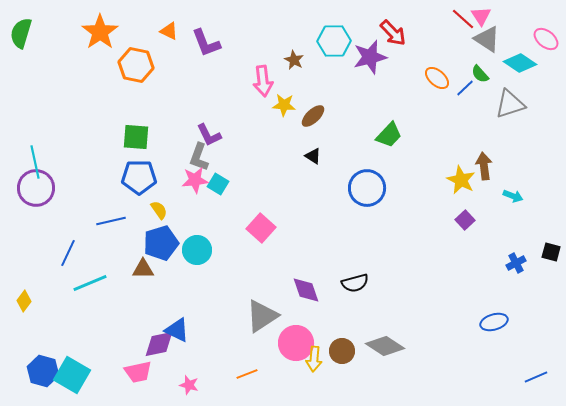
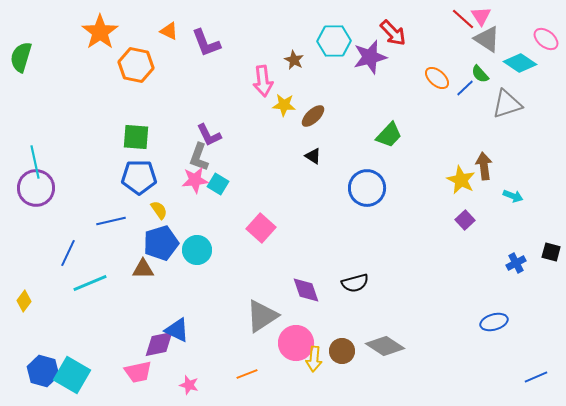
green semicircle at (21, 33): moved 24 px down
gray triangle at (510, 104): moved 3 px left
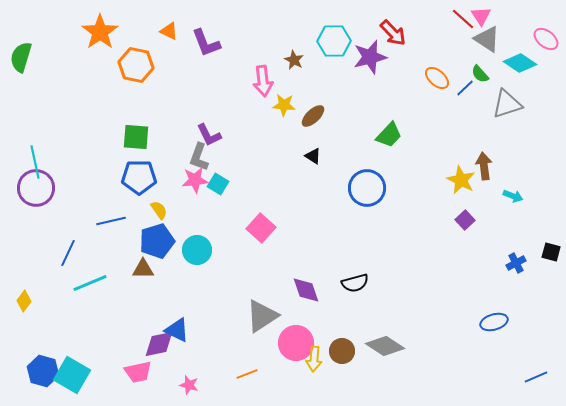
blue pentagon at (161, 243): moved 4 px left, 2 px up
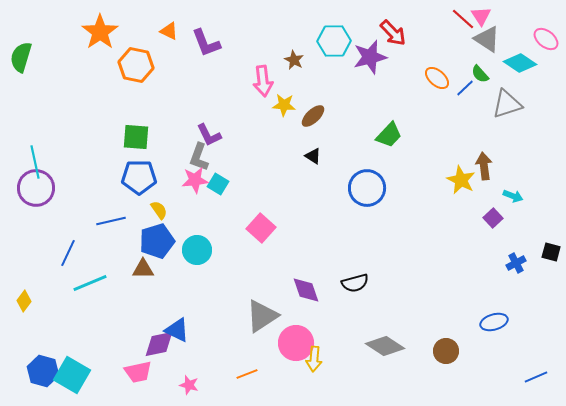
purple square at (465, 220): moved 28 px right, 2 px up
brown circle at (342, 351): moved 104 px right
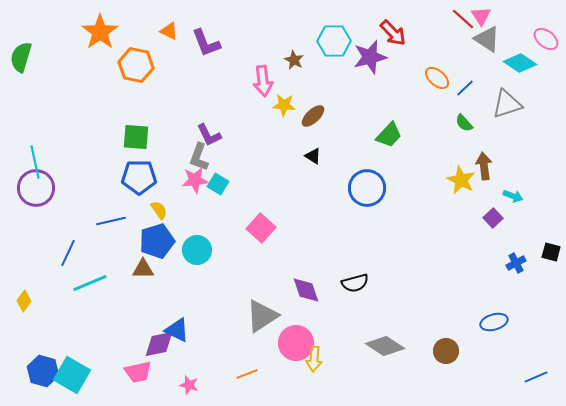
green semicircle at (480, 74): moved 16 px left, 49 px down
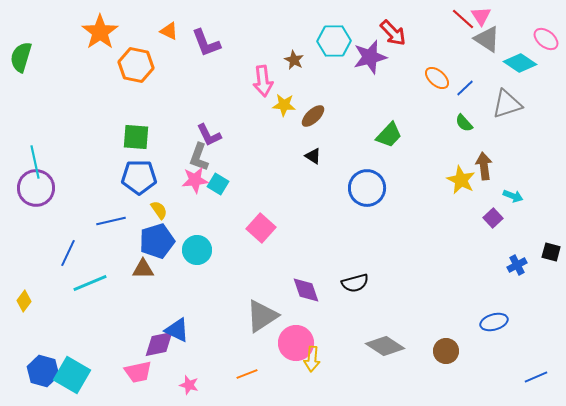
blue cross at (516, 263): moved 1 px right, 2 px down
yellow arrow at (314, 359): moved 2 px left
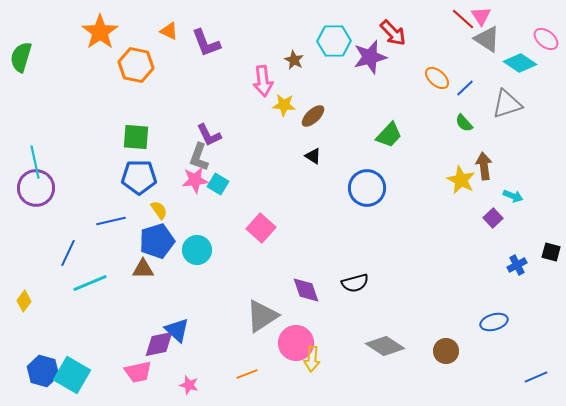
blue triangle at (177, 330): rotated 16 degrees clockwise
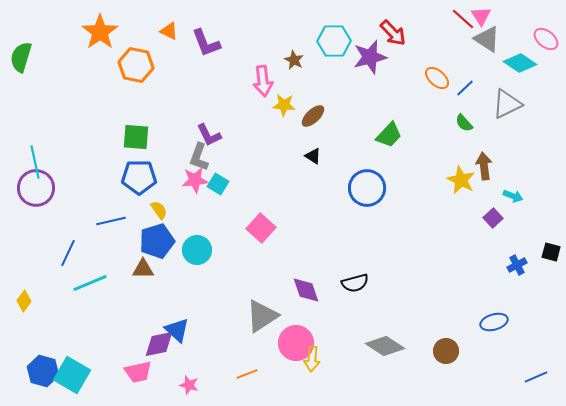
gray triangle at (507, 104): rotated 8 degrees counterclockwise
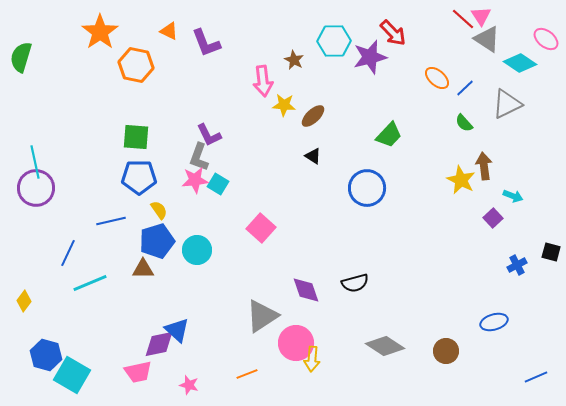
blue hexagon at (43, 371): moved 3 px right, 16 px up
